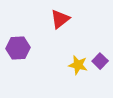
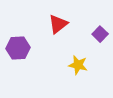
red triangle: moved 2 px left, 5 px down
purple square: moved 27 px up
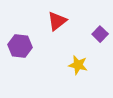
red triangle: moved 1 px left, 3 px up
purple hexagon: moved 2 px right, 2 px up; rotated 10 degrees clockwise
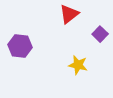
red triangle: moved 12 px right, 7 px up
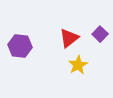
red triangle: moved 24 px down
yellow star: rotated 30 degrees clockwise
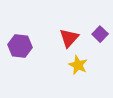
red triangle: rotated 10 degrees counterclockwise
yellow star: rotated 18 degrees counterclockwise
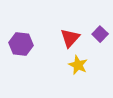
red triangle: moved 1 px right
purple hexagon: moved 1 px right, 2 px up
